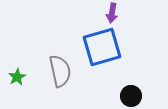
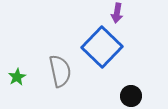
purple arrow: moved 5 px right
blue square: rotated 30 degrees counterclockwise
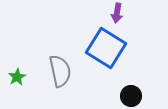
blue square: moved 4 px right, 1 px down; rotated 12 degrees counterclockwise
